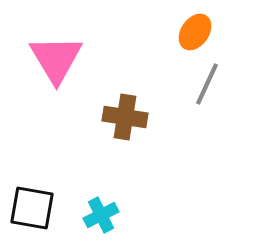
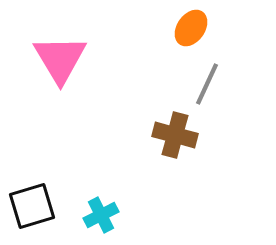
orange ellipse: moved 4 px left, 4 px up
pink triangle: moved 4 px right
brown cross: moved 50 px right, 18 px down; rotated 6 degrees clockwise
black square: moved 2 px up; rotated 27 degrees counterclockwise
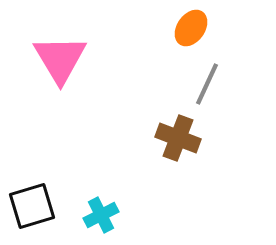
brown cross: moved 3 px right, 3 px down; rotated 6 degrees clockwise
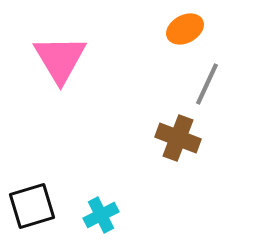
orange ellipse: moved 6 px left, 1 px down; rotated 27 degrees clockwise
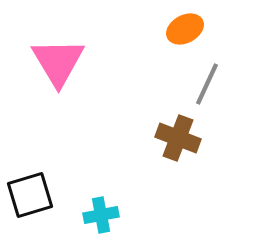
pink triangle: moved 2 px left, 3 px down
black square: moved 2 px left, 11 px up
cyan cross: rotated 16 degrees clockwise
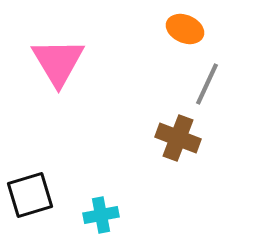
orange ellipse: rotated 51 degrees clockwise
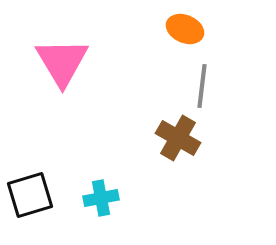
pink triangle: moved 4 px right
gray line: moved 5 px left, 2 px down; rotated 18 degrees counterclockwise
brown cross: rotated 9 degrees clockwise
cyan cross: moved 17 px up
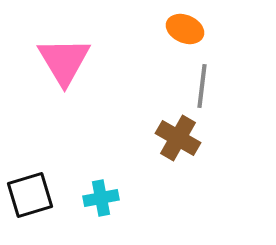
pink triangle: moved 2 px right, 1 px up
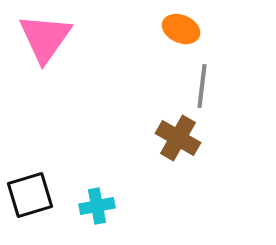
orange ellipse: moved 4 px left
pink triangle: moved 19 px left, 23 px up; rotated 6 degrees clockwise
cyan cross: moved 4 px left, 8 px down
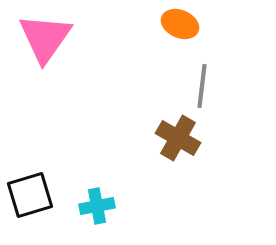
orange ellipse: moved 1 px left, 5 px up
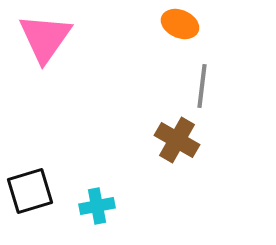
brown cross: moved 1 px left, 2 px down
black square: moved 4 px up
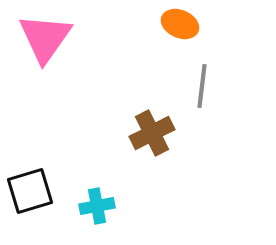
brown cross: moved 25 px left, 7 px up; rotated 33 degrees clockwise
